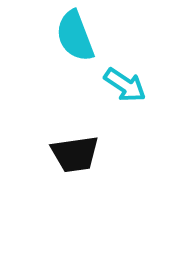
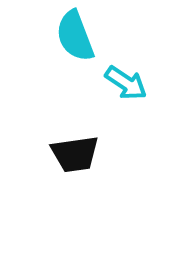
cyan arrow: moved 1 px right, 2 px up
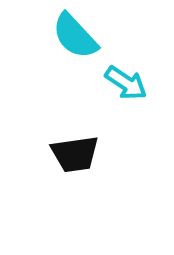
cyan semicircle: rotated 22 degrees counterclockwise
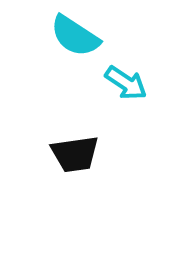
cyan semicircle: rotated 14 degrees counterclockwise
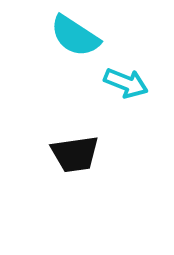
cyan arrow: rotated 12 degrees counterclockwise
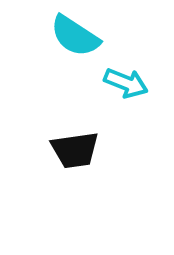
black trapezoid: moved 4 px up
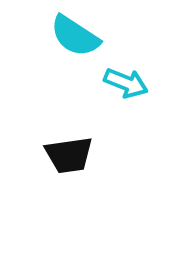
black trapezoid: moved 6 px left, 5 px down
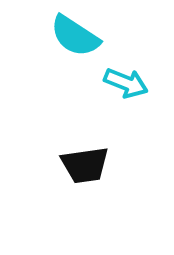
black trapezoid: moved 16 px right, 10 px down
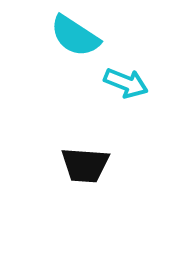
black trapezoid: rotated 12 degrees clockwise
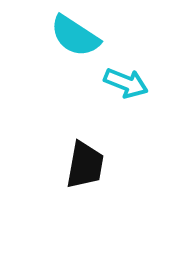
black trapezoid: rotated 84 degrees counterclockwise
